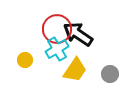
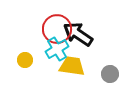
yellow trapezoid: moved 3 px left, 4 px up; rotated 116 degrees counterclockwise
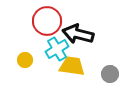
red circle: moved 10 px left, 8 px up
black arrow: rotated 20 degrees counterclockwise
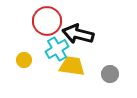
yellow circle: moved 1 px left
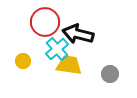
red circle: moved 2 px left, 1 px down
cyan cross: rotated 10 degrees counterclockwise
yellow circle: moved 1 px left, 1 px down
yellow trapezoid: moved 3 px left, 1 px up
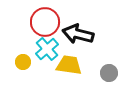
cyan cross: moved 10 px left
yellow circle: moved 1 px down
gray circle: moved 1 px left, 1 px up
